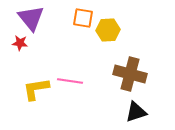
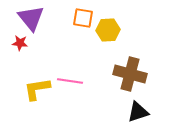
yellow L-shape: moved 1 px right
black triangle: moved 2 px right
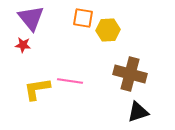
red star: moved 3 px right, 2 px down
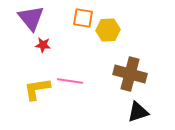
red star: moved 20 px right
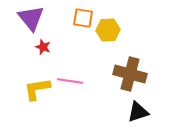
red star: moved 2 px down; rotated 14 degrees clockwise
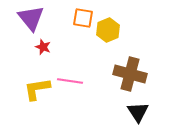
yellow hexagon: rotated 20 degrees counterclockwise
black triangle: rotated 45 degrees counterclockwise
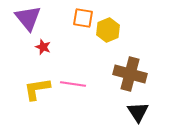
purple triangle: moved 3 px left
pink line: moved 3 px right, 3 px down
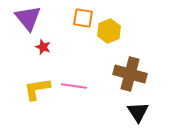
yellow hexagon: moved 1 px right, 1 px down
pink line: moved 1 px right, 2 px down
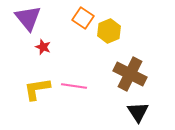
orange square: rotated 25 degrees clockwise
brown cross: rotated 12 degrees clockwise
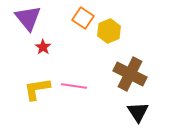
red star: rotated 14 degrees clockwise
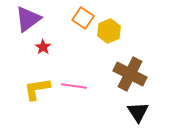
purple triangle: moved 1 px down; rotated 32 degrees clockwise
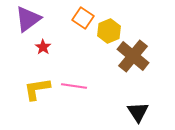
brown cross: moved 3 px right, 18 px up; rotated 12 degrees clockwise
